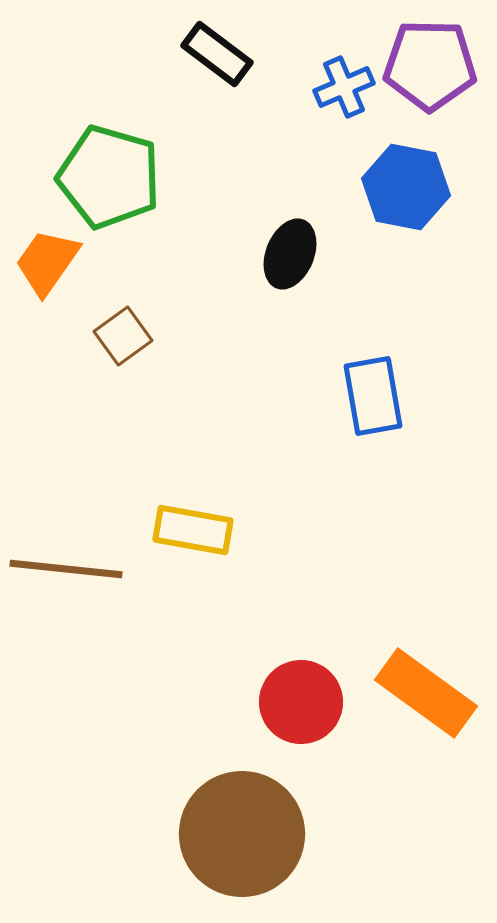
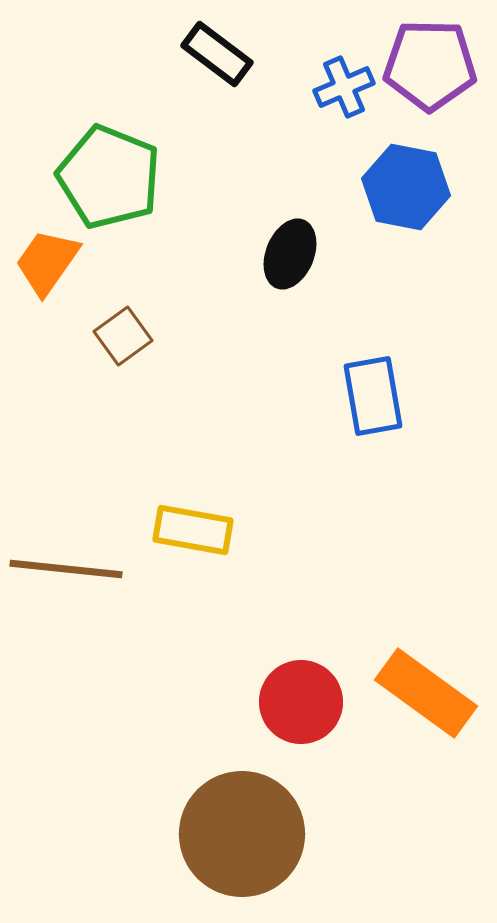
green pentagon: rotated 6 degrees clockwise
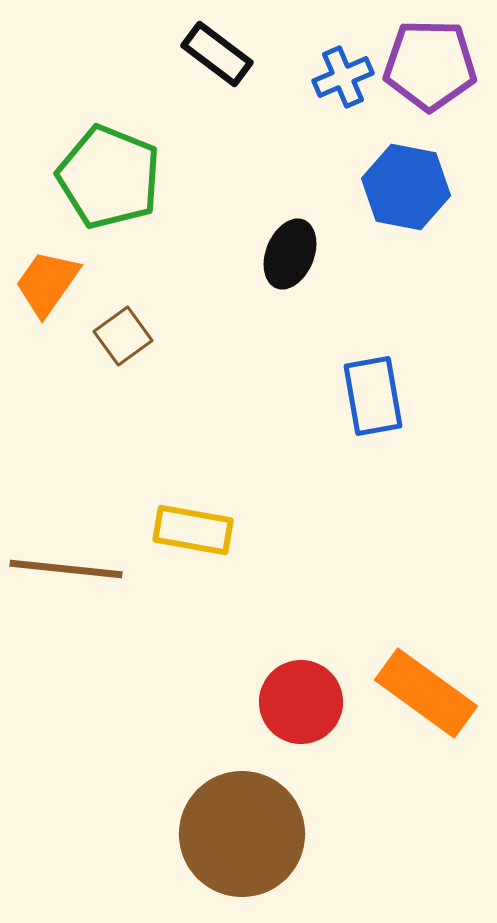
blue cross: moved 1 px left, 10 px up
orange trapezoid: moved 21 px down
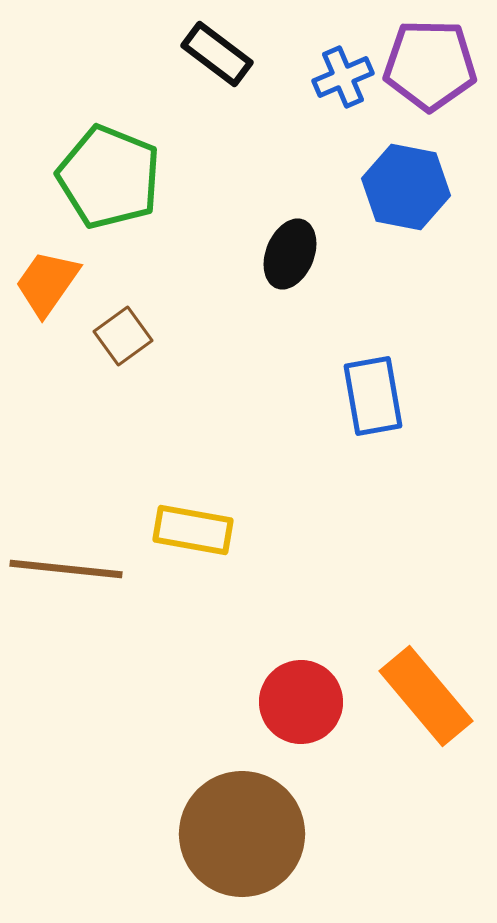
orange rectangle: moved 3 px down; rotated 14 degrees clockwise
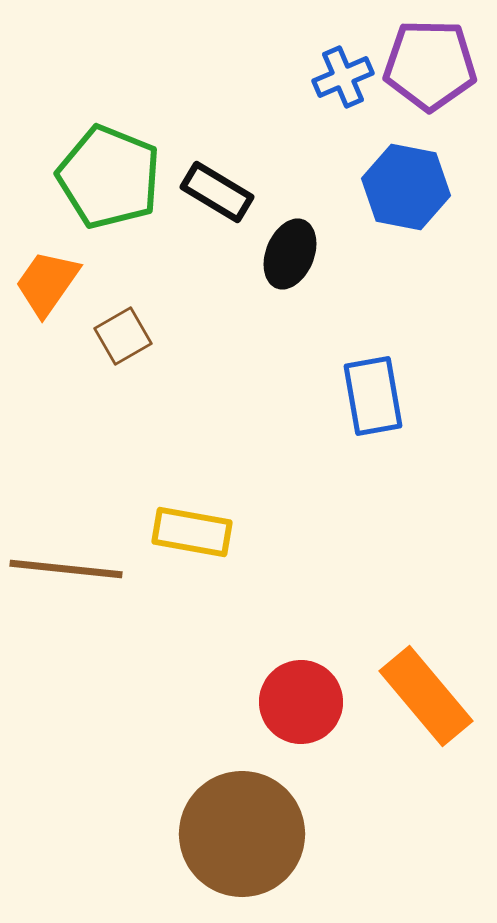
black rectangle: moved 138 px down; rotated 6 degrees counterclockwise
brown square: rotated 6 degrees clockwise
yellow rectangle: moved 1 px left, 2 px down
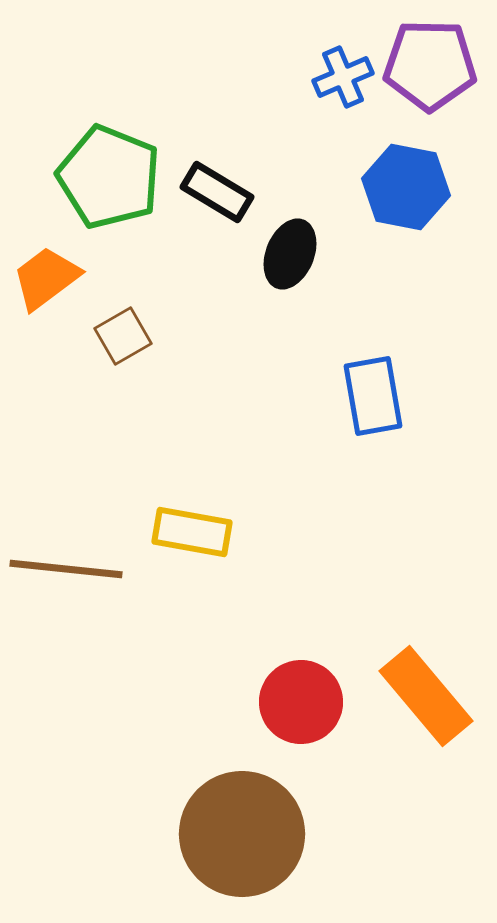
orange trapezoid: moved 1 px left, 5 px up; rotated 18 degrees clockwise
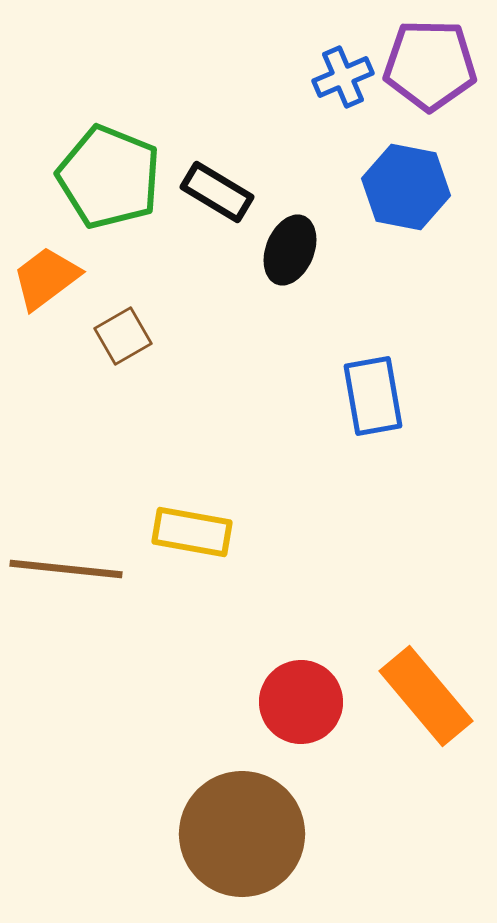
black ellipse: moved 4 px up
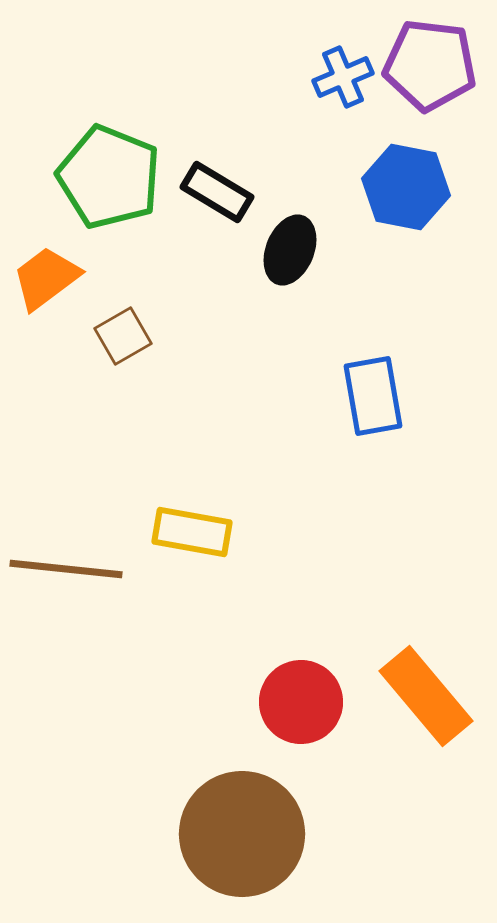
purple pentagon: rotated 6 degrees clockwise
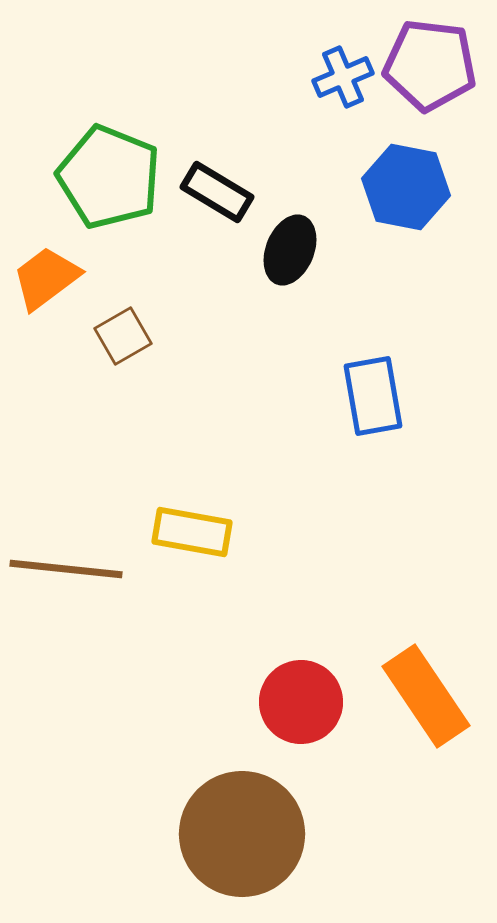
orange rectangle: rotated 6 degrees clockwise
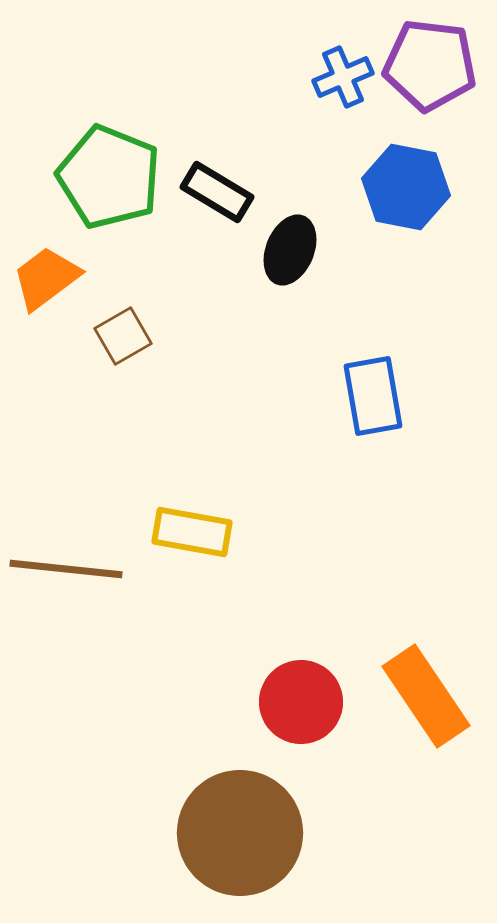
brown circle: moved 2 px left, 1 px up
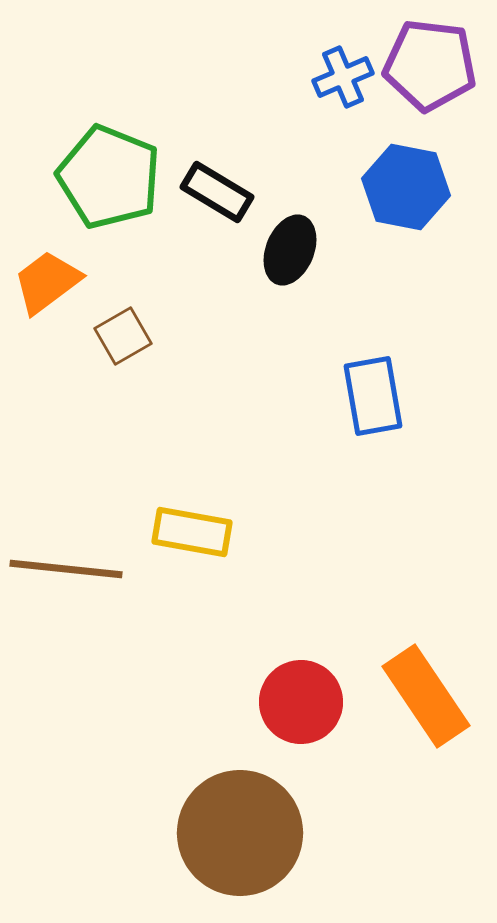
orange trapezoid: moved 1 px right, 4 px down
